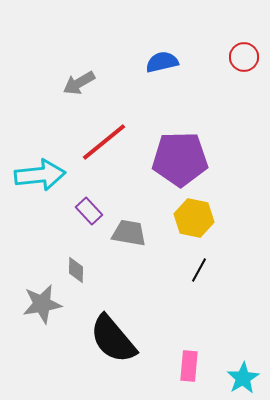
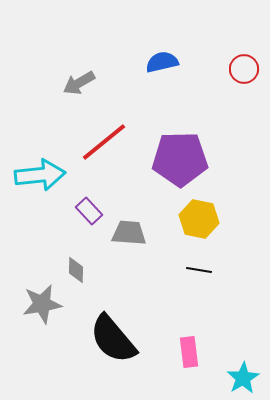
red circle: moved 12 px down
yellow hexagon: moved 5 px right, 1 px down
gray trapezoid: rotated 6 degrees counterclockwise
black line: rotated 70 degrees clockwise
pink rectangle: moved 14 px up; rotated 12 degrees counterclockwise
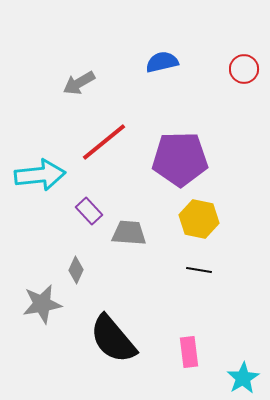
gray diamond: rotated 24 degrees clockwise
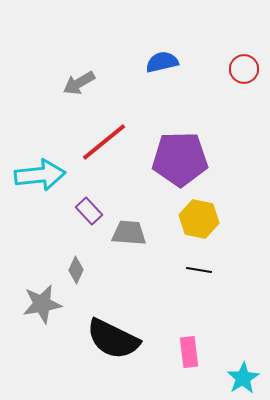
black semicircle: rotated 24 degrees counterclockwise
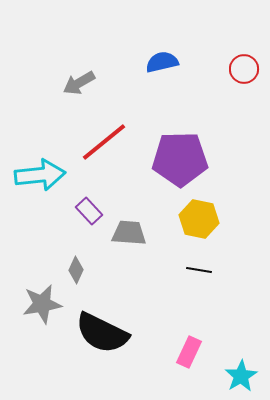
black semicircle: moved 11 px left, 6 px up
pink rectangle: rotated 32 degrees clockwise
cyan star: moved 2 px left, 2 px up
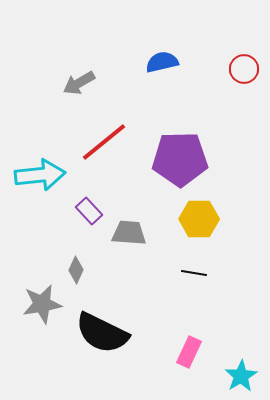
yellow hexagon: rotated 12 degrees counterclockwise
black line: moved 5 px left, 3 px down
